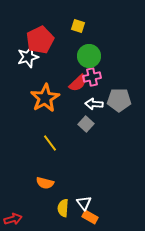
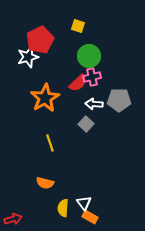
yellow line: rotated 18 degrees clockwise
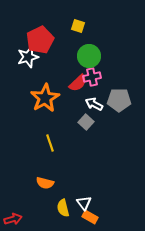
white arrow: rotated 24 degrees clockwise
gray square: moved 2 px up
yellow semicircle: rotated 18 degrees counterclockwise
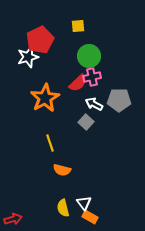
yellow square: rotated 24 degrees counterclockwise
orange semicircle: moved 17 px right, 13 px up
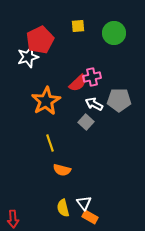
green circle: moved 25 px right, 23 px up
orange star: moved 1 px right, 3 px down
red arrow: rotated 102 degrees clockwise
